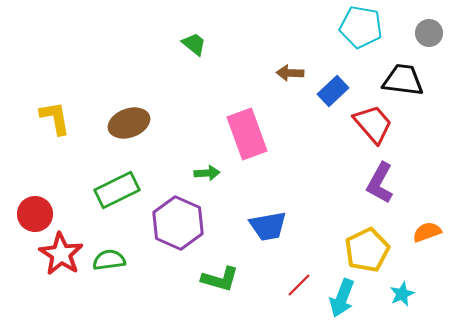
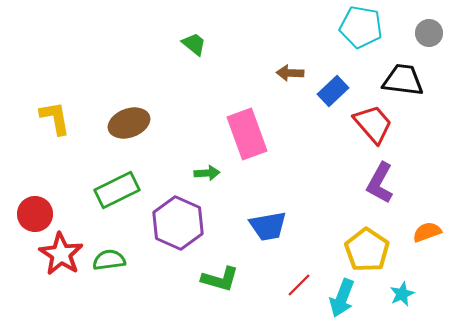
yellow pentagon: rotated 12 degrees counterclockwise
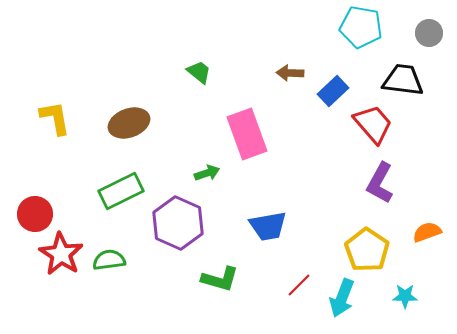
green trapezoid: moved 5 px right, 28 px down
green arrow: rotated 15 degrees counterclockwise
green rectangle: moved 4 px right, 1 px down
cyan star: moved 3 px right, 2 px down; rotated 25 degrees clockwise
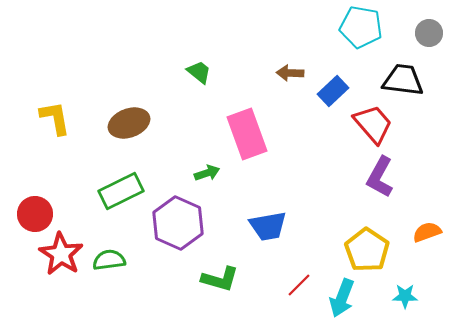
purple L-shape: moved 6 px up
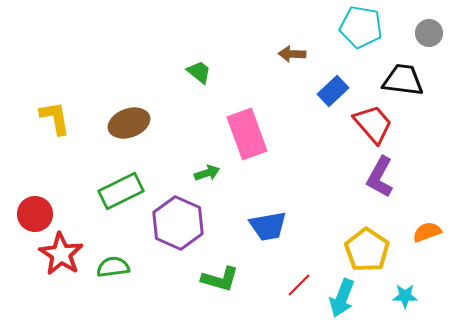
brown arrow: moved 2 px right, 19 px up
green semicircle: moved 4 px right, 7 px down
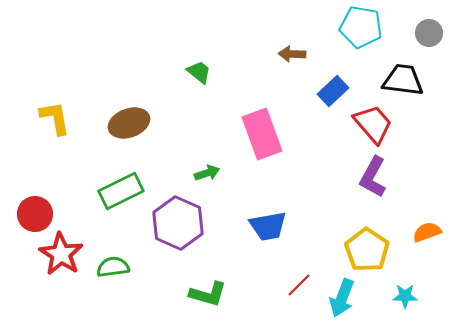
pink rectangle: moved 15 px right
purple L-shape: moved 7 px left
green L-shape: moved 12 px left, 15 px down
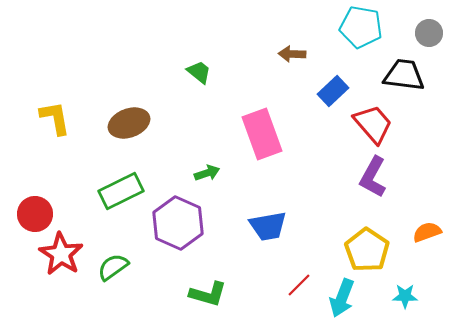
black trapezoid: moved 1 px right, 5 px up
green semicircle: rotated 28 degrees counterclockwise
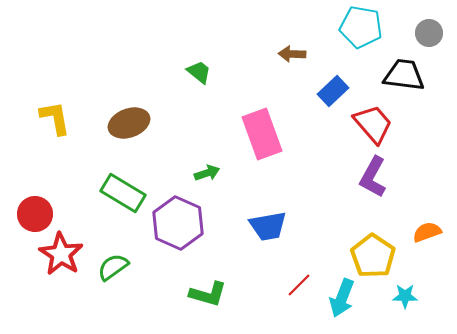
green rectangle: moved 2 px right, 2 px down; rotated 57 degrees clockwise
yellow pentagon: moved 6 px right, 6 px down
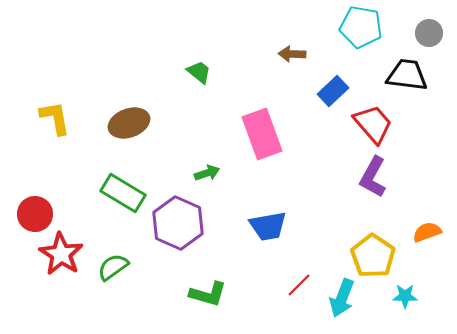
black trapezoid: moved 3 px right
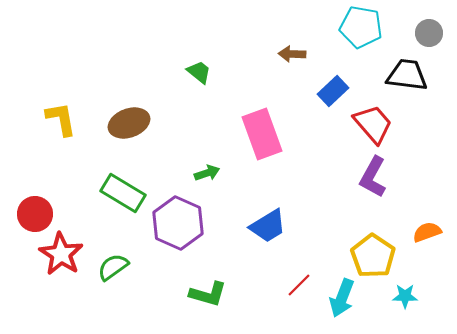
yellow L-shape: moved 6 px right, 1 px down
blue trapezoid: rotated 21 degrees counterclockwise
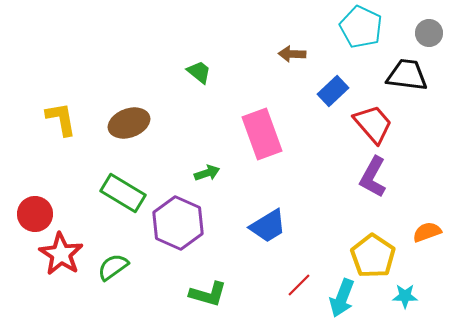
cyan pentagon: rotated 15 degrees clockwise
